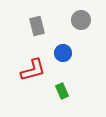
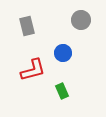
gray rectangle: moved 10 px left
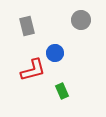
blue circle: moved 8 px left
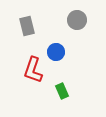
gray circle: moved 4 px left
blue circle: moved 1 px right, 1 px up
red L-shape: rotated 124 degrees clockwise
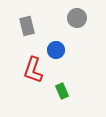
gray circle: moved 2 px up
blue circle: moved 2 px up
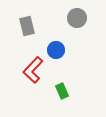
red L-shape: rotated 24 degrees clockwise
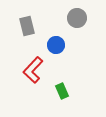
blue circle: moved 5 px up
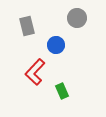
red L-shape: moved 2 px right, 2 px down
